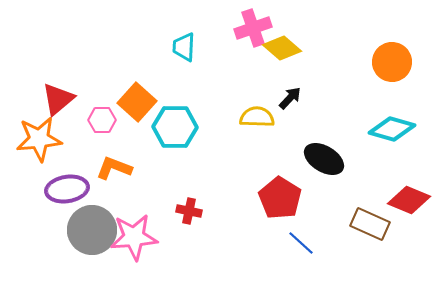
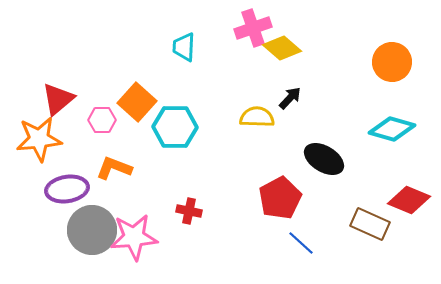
red pentagon: rotated 12 degrees clockwise
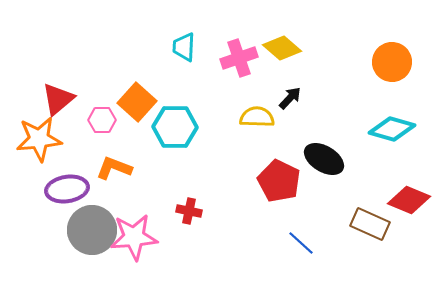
pink cross: moved 14 px left, 30 px down
red pentagon: moved 1 px left, 17 px up; rotated 18 degrees counterclockwise
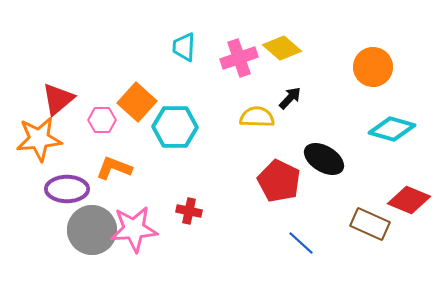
orange circle: moved 19 px left, 5 px down
purple ellipse: rotated 9 degrees clockwise
pink star: moved 8 px up
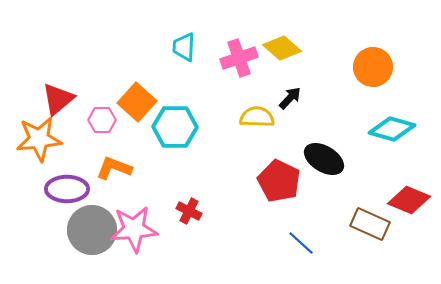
red cross: rotated 15 degrees clockwise
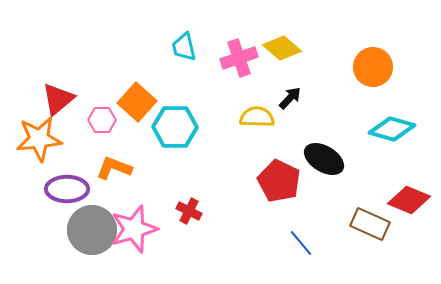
cyan trapezoid: rotated 16 degrees counterclockwise
pink star: rotated 12 degrees counterclockwise
blue line: rotated 8 degrees clockwise
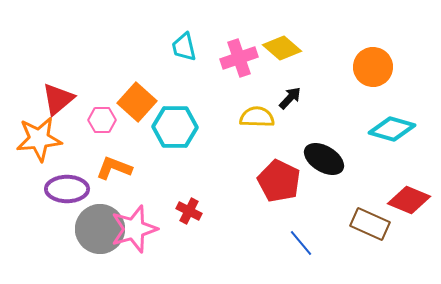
gray circle: moved 8 px right, 1 px up
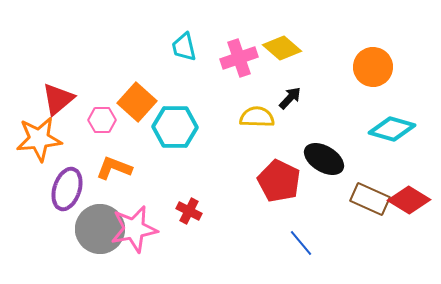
purple ellipse: rotated 72 degrees counterclockwise
red diamond: rotated 9 degrees clockwise
brown rectangle: moved 25 px up
pink star: rotated 6 degrees clockwise
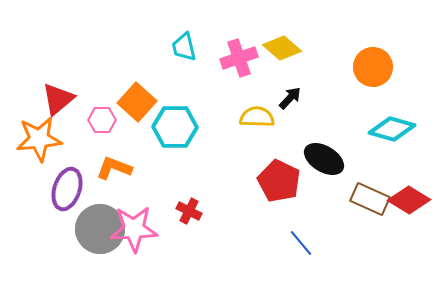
pink star: rotated 9 degrees clockwise
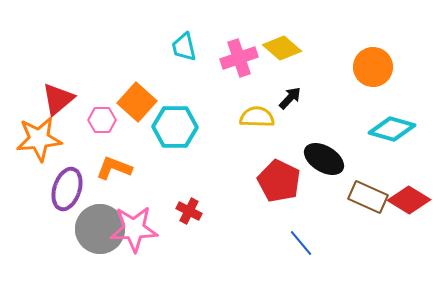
brown rectangle: moved 2 px left, 2 px up
